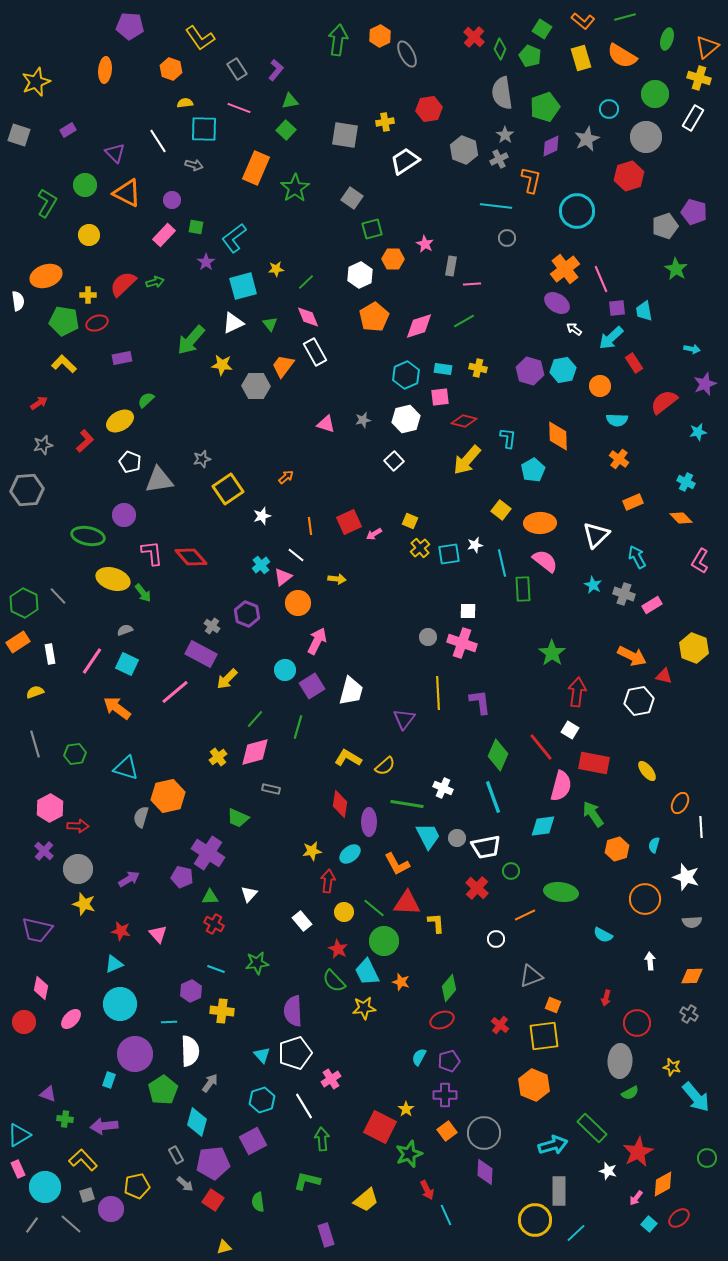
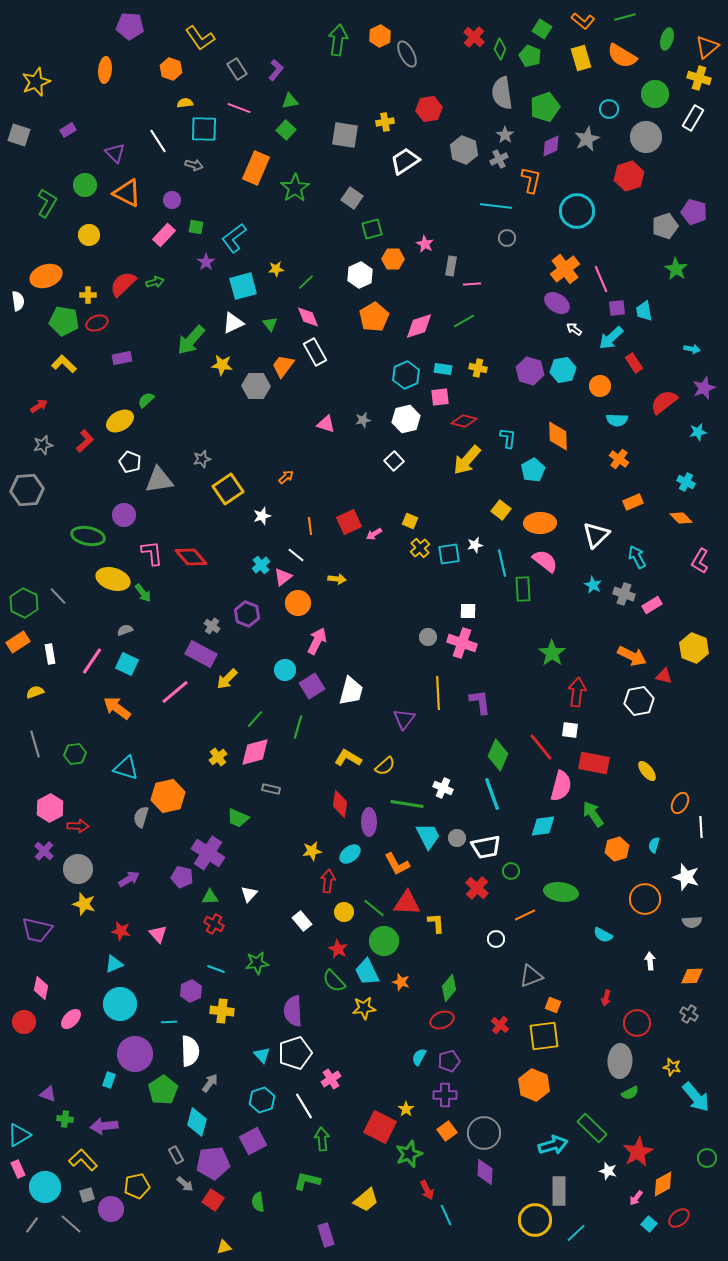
purple star at (705, 384): moved 1 px left, 4 px down
red arrow at (39, 403): moved 3 px down
white square at (570, 730): rotated 24 degrees counterclockwise
cyan line at (493, 797): moved 1 px left, 3 px up
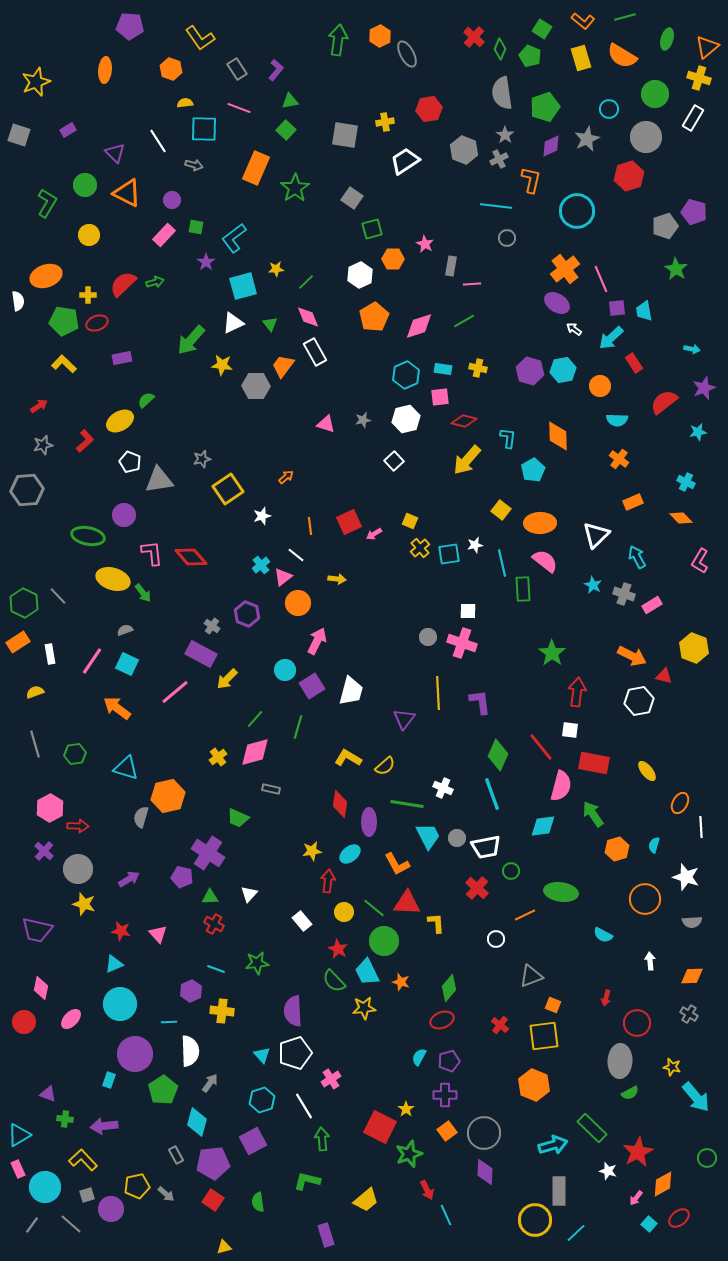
gray arrow at (185, 1184): moved 19 px left, 10 px down
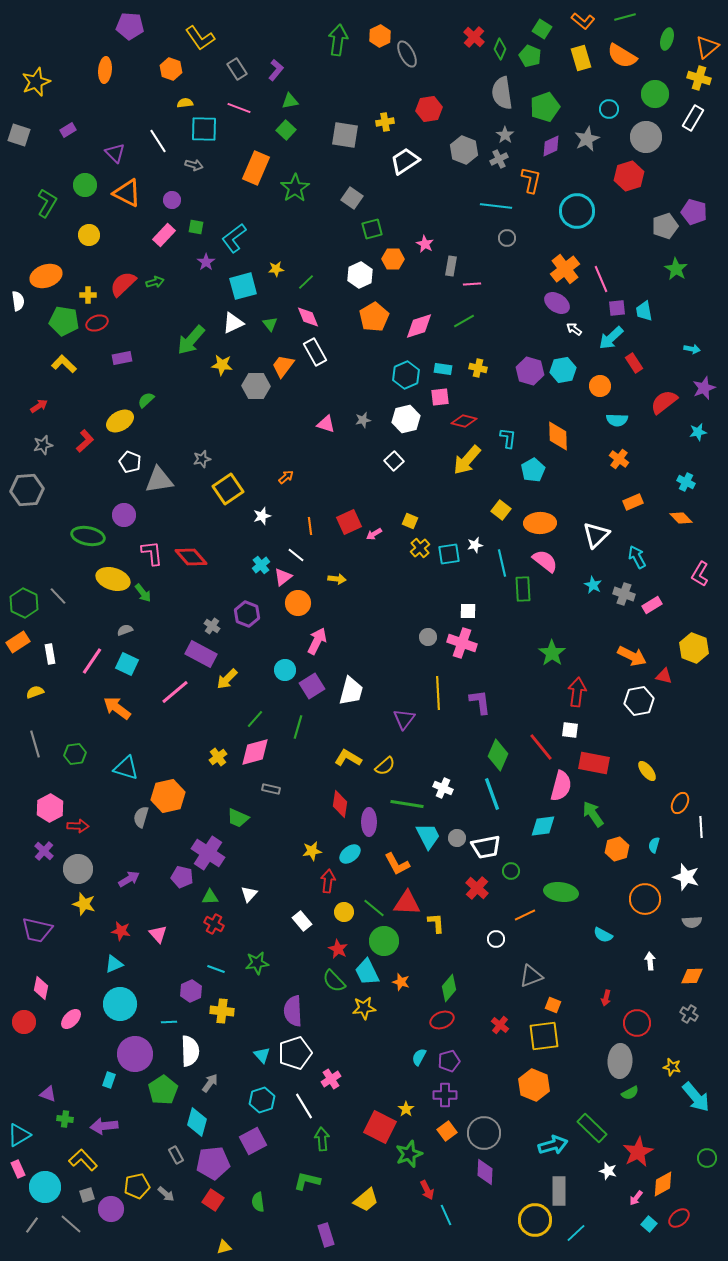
pink L-shape at (700, 561): moved 13 px down
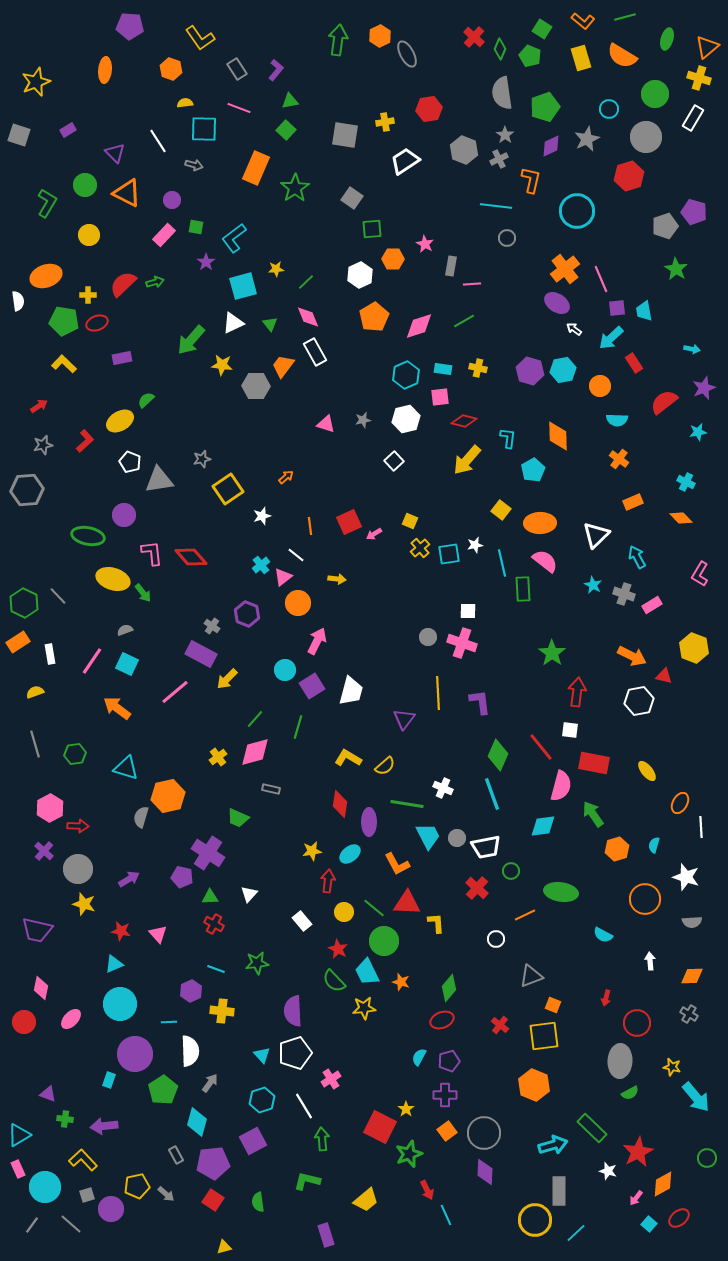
green square at (372, 229): rotated 10 degrees clockwise
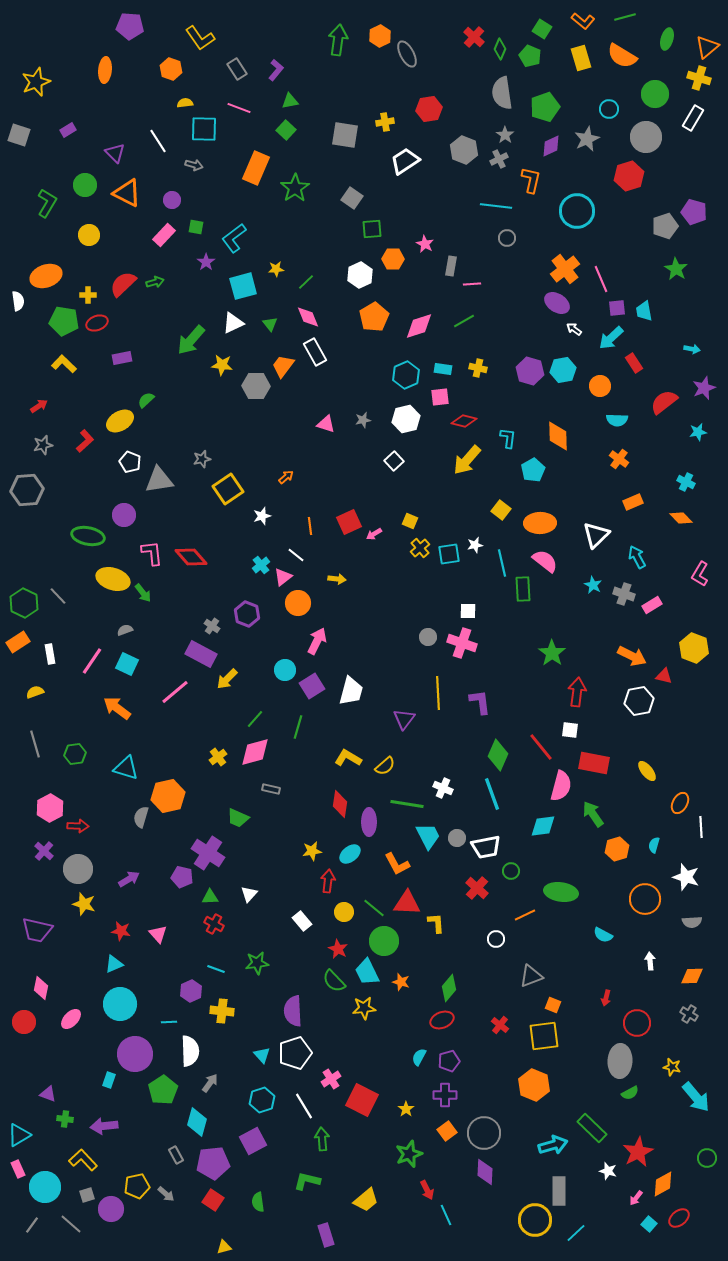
red square at (380, 1127): moved 18 px left, 27 px up
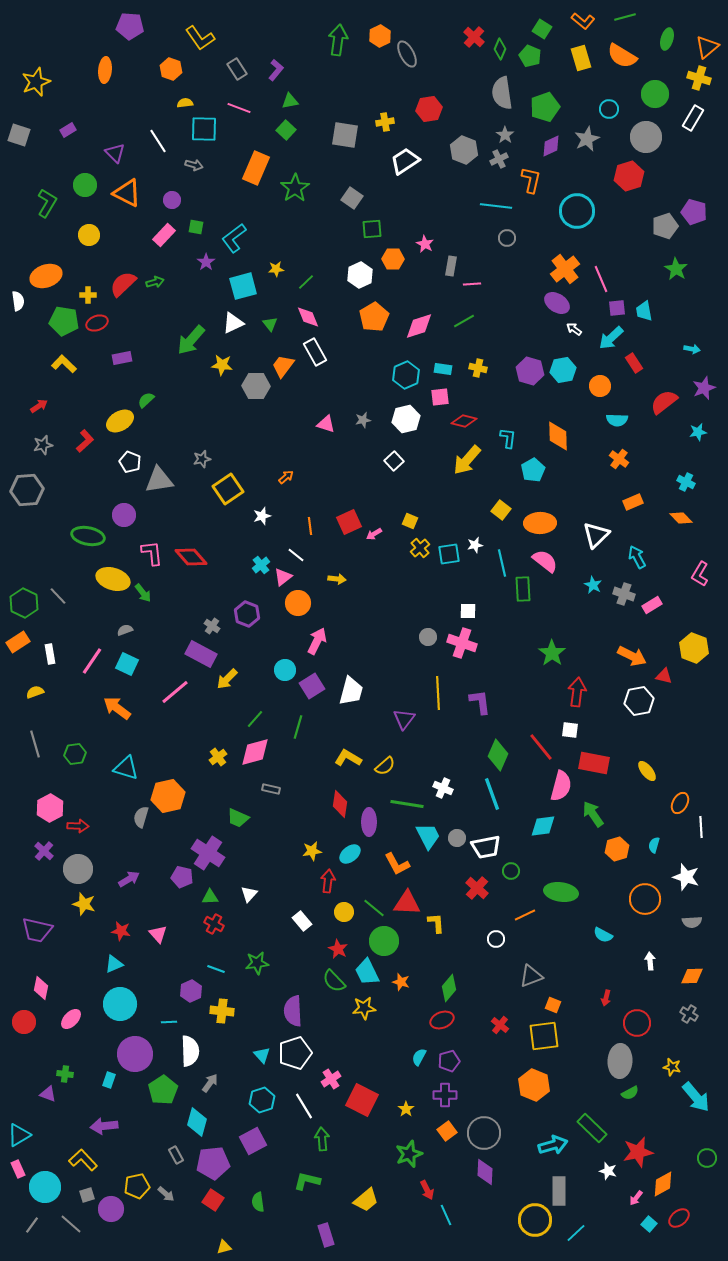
green cross at (65, 1119): moved 45 px up
red star at (638, 1152): rotated 16 degrees clockwise
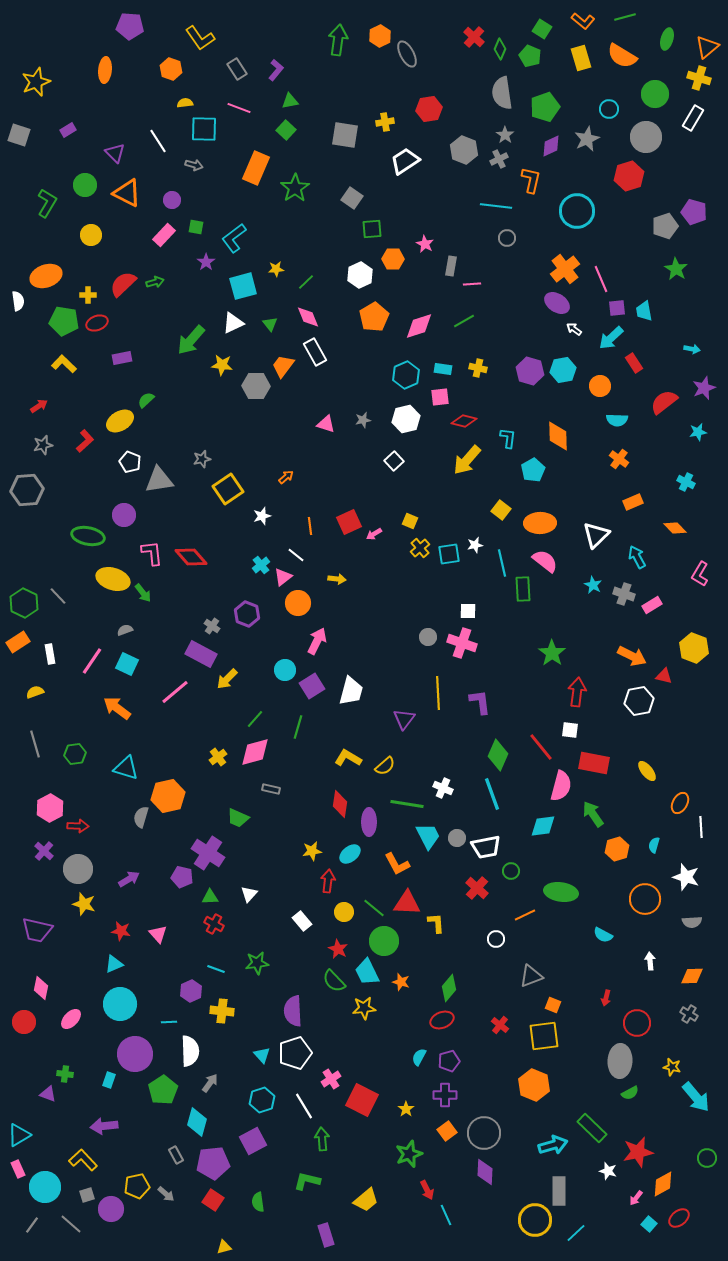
yellow circle at (89, 235): moved 2 px right
orange diamond at (681, 518): moved 6 px left, 10 px down
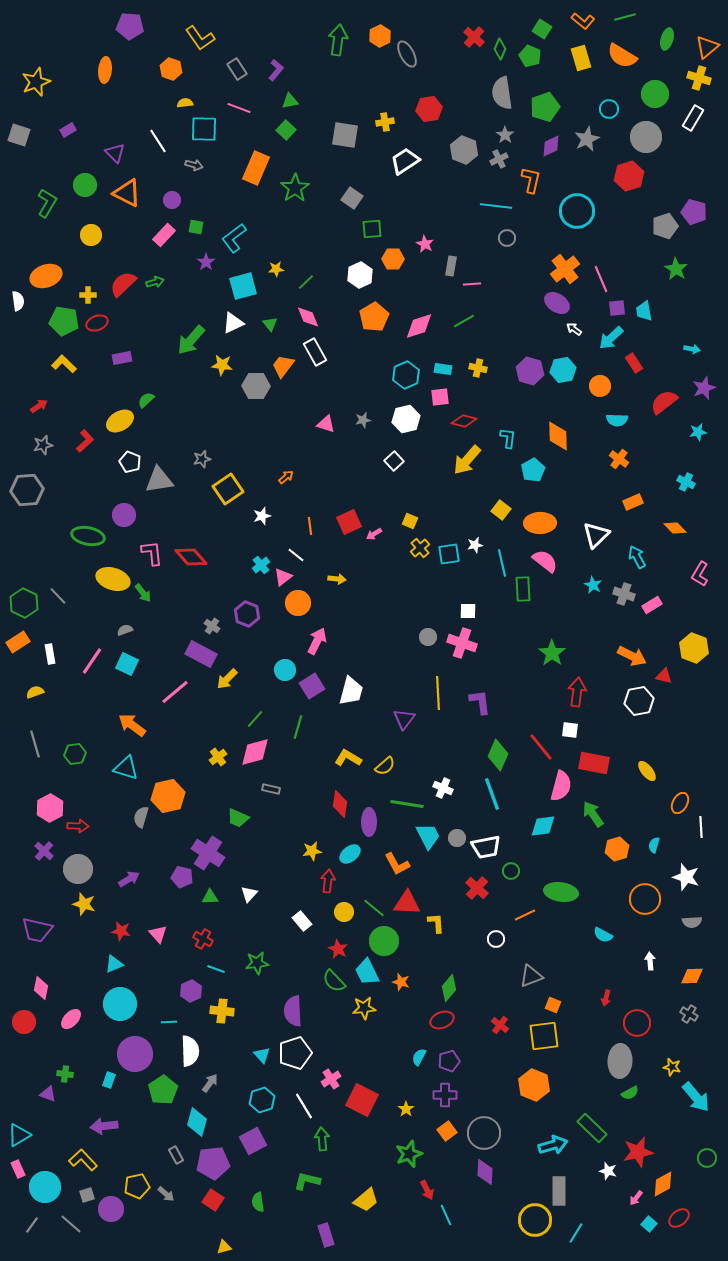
orange arrow at (117, 708): moved 15 px right, 17 px down
red cross at (214, 924): moved 11 px left, 15 px down
cyan line at (576, 1233): rotated 15 degrees counterclockwise
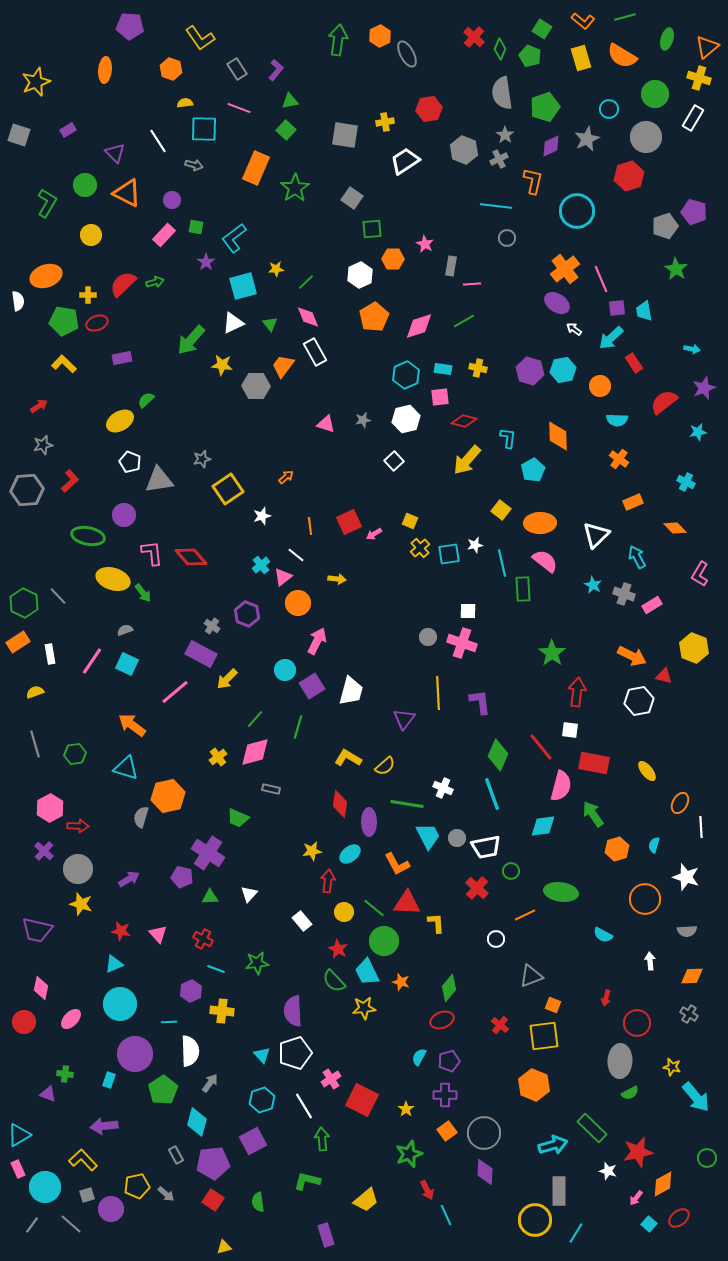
orange L-shape at (531, 180): moved 2 px right, 1 px down
red L-shape at (85, 441): moved 15 px left, 40 px down
yellow star at (84, 904): moved 3 px left
gray semicircle at (692, 922): moved 5 px left, 9 px down
